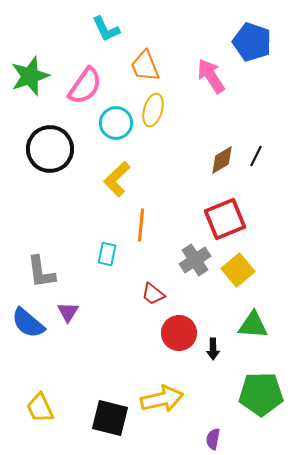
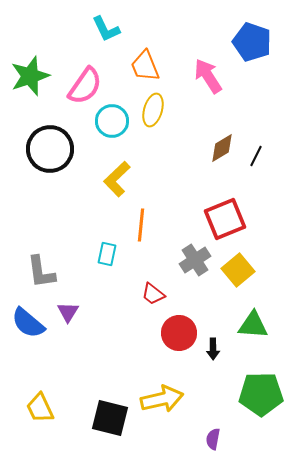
pink arrow: moved 3 px left
cyan circle: moved 4 px left, 2 px up
brown diamond: moved 12 px up
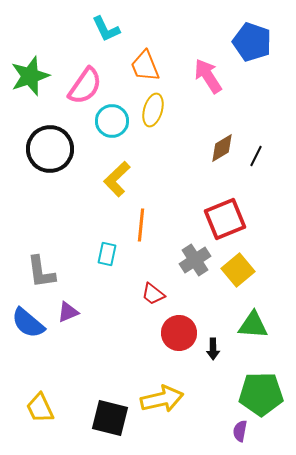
purple triangle: rotated 35 degrees clockwise
purple semicircle: moved 27 px right, 8 px up
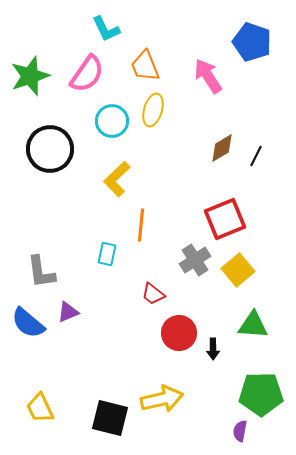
pink semicircle: moved 2 px right, 12 px up
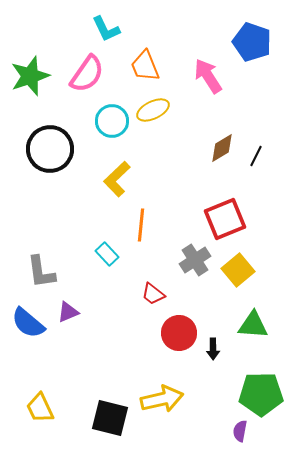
yellow ellipse: rotated 48 degrees clockwise
cyan rectangle: rotated 55 degrees counterclockwise
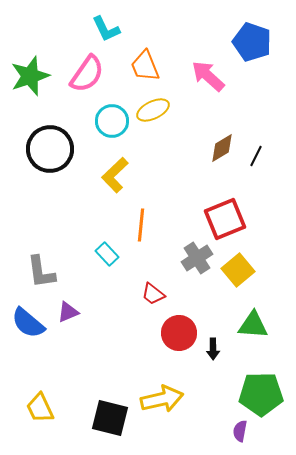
pink arrow: rotated 15 degrees counterclockwise
yellow L-shape: moved 2 px left, 4 px up
gray cross: moved 2 px right, 2 px up
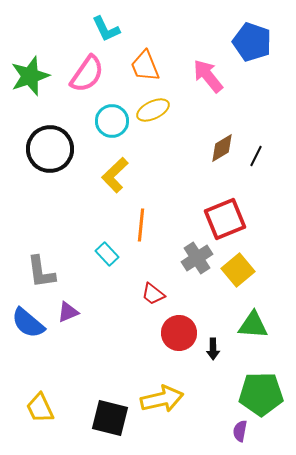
pink arrow: rotated 9 degrees clockwise
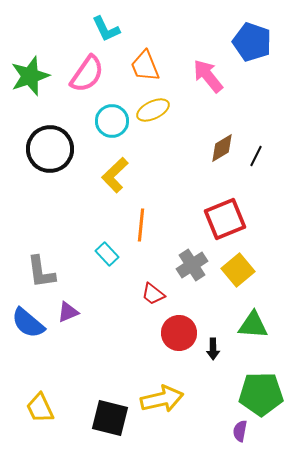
gray cross: moved 5 px left, 7 px down
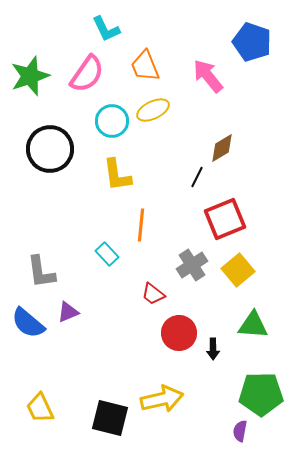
black line: moved 59 px left, 21 px down
yellow L-shape: moved 2 px right; rotated 54 degrees counterclockwise
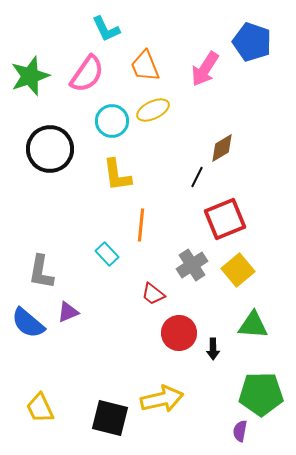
pink arrow: moved 3 px left, 7 px up; rotated 108 degrees counterclockwise
gray L-shape: rotated 18 degrees clockwise
